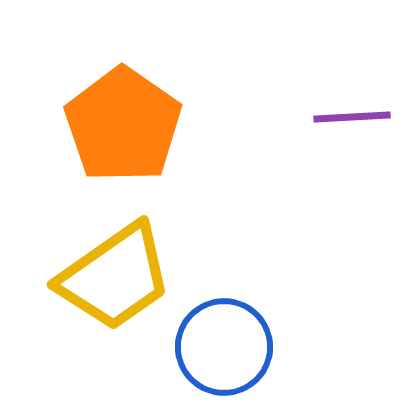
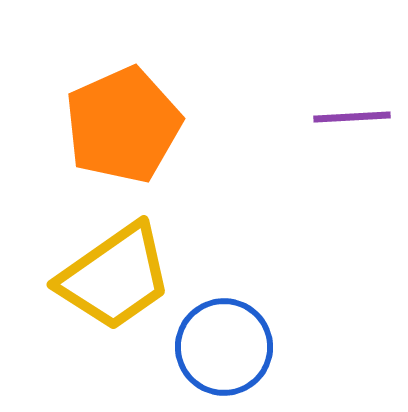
orange pentagon: rotated 13 degrees clockwise
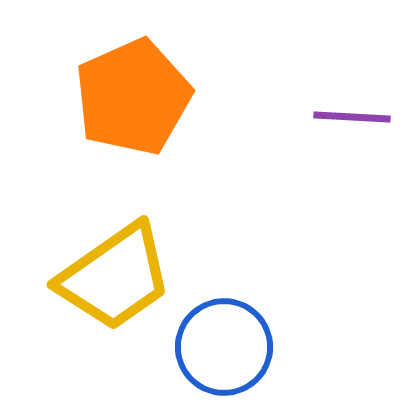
purple line: rotated 6 degrees clockwise
orange pentagon: moved 10 px right, 28 px up
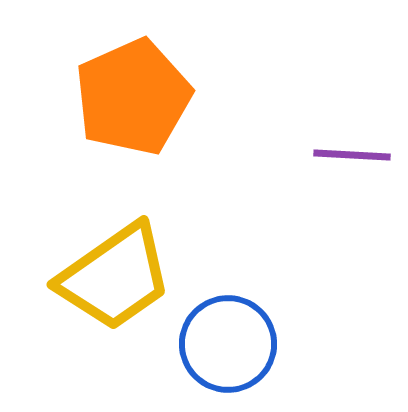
purple line: moved 38 px down
blue circle: moved 4 px right, 3 px up
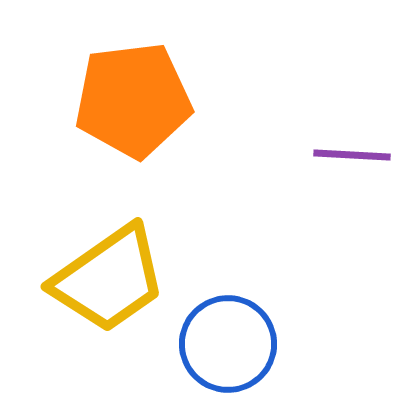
orange pentagon: moved 3 px down; rotated 17 degrees clockwise
yellow trapezoid: moved 6 px left, 2 px down
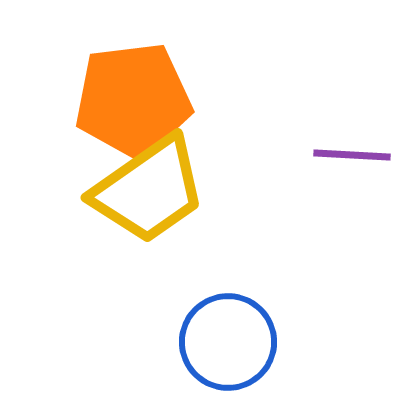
yellow trapezoid: moved 40 px right, 89 px up
blue circle: moved 2 px up
